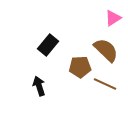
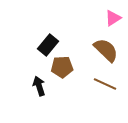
brown pentagon: moved 18 px left
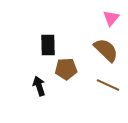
pink triangle: moved 2 px left; rotated 18 degrees counterclockwise
black rectangle: rotated 40 degrees counterclockwise
brown pentagon: moved 4 px right, 2 px down
brown line: moved 3 px right, 1 px down
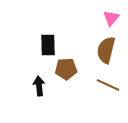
brown semicircle: rotated 120 degrees counterclockwise
black arrow: rotated 12 degrees clockwise
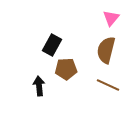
black rectangle: moved 4 px right; rotated 30 degrees clockwise
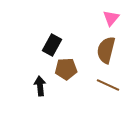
black arrow: moved 1 px right
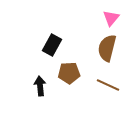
brown semicircle: moved 1 px right, 2 px up
brown pentagon: moved 3 px right, 4 px down
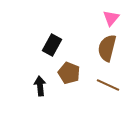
brown pentagon: rotated 25 degrees clockwise
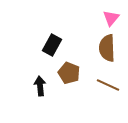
brown semicircle: rotated 16 degrees counterclockwise
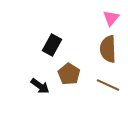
brown semicircle: moved 1 px right, 1 px down
brown pentagon: moved 1 px down; rotated 10 degrees clockwise
black arrow: rotated 132 degrees clockwise
